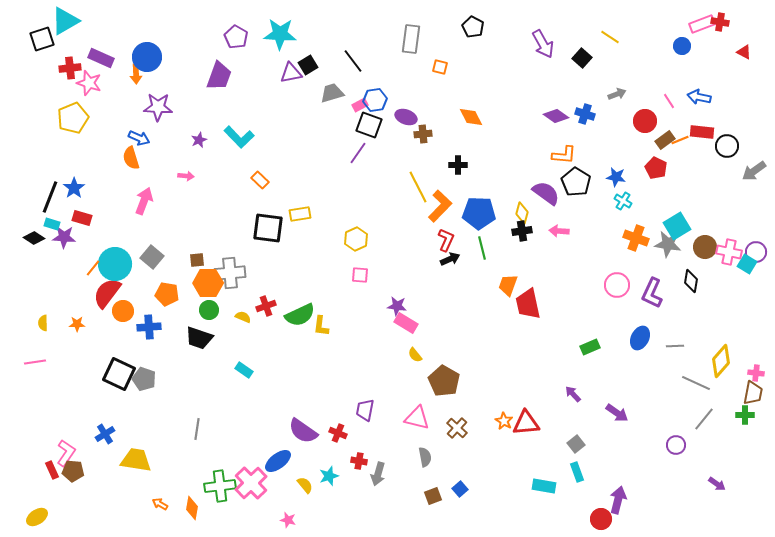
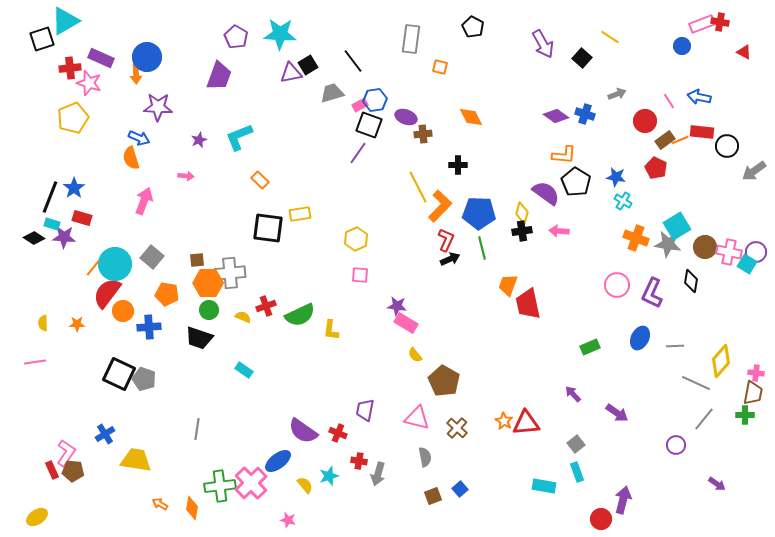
cyan L-shape at (239, 137): rotated 112 degrees clockwise
yellow L-shape at (321, 326): moved 10 px right, 4 px down
purple arrow at (618, 500): moved 5 px right
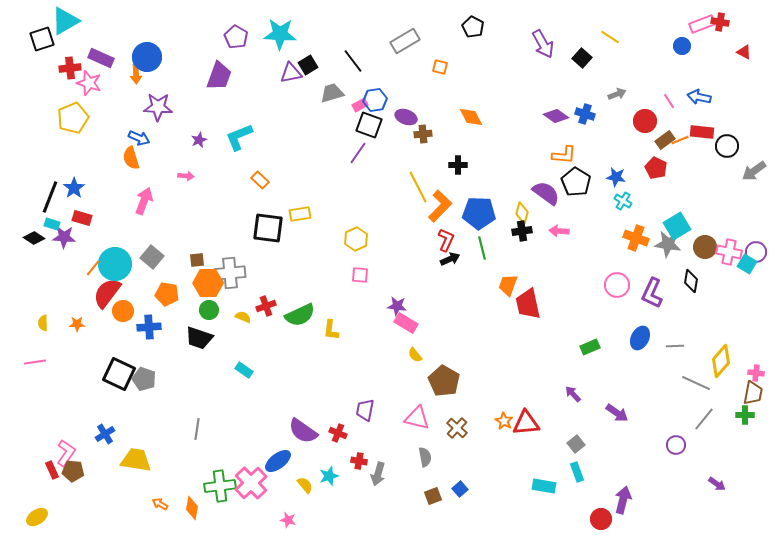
gray rectangle at (411, 39): moved 6 px left, 2 px down; rotated 52 degrees clockwise
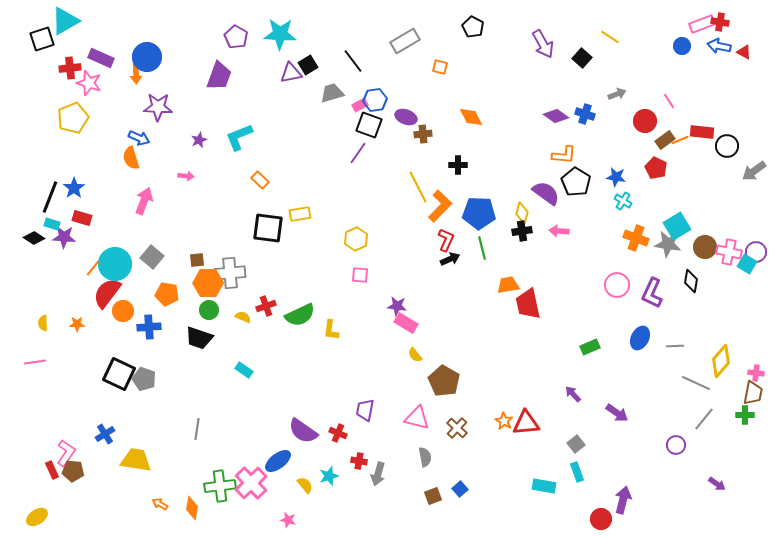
blue arrow at (699, 97): moved 20 px right, 51 px up
orange trapezoid at (508, 285): rotated 60 degrees clockwise
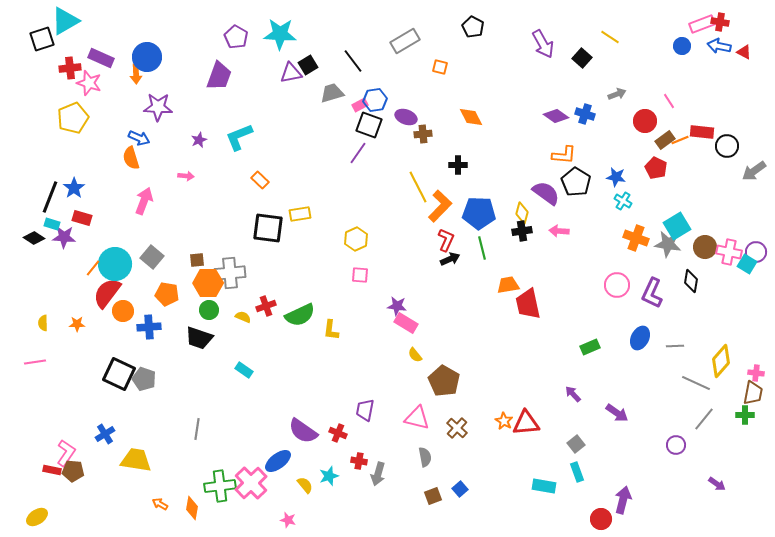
red rectangle at (52, 470): rotated 54 degrees counterclockwise
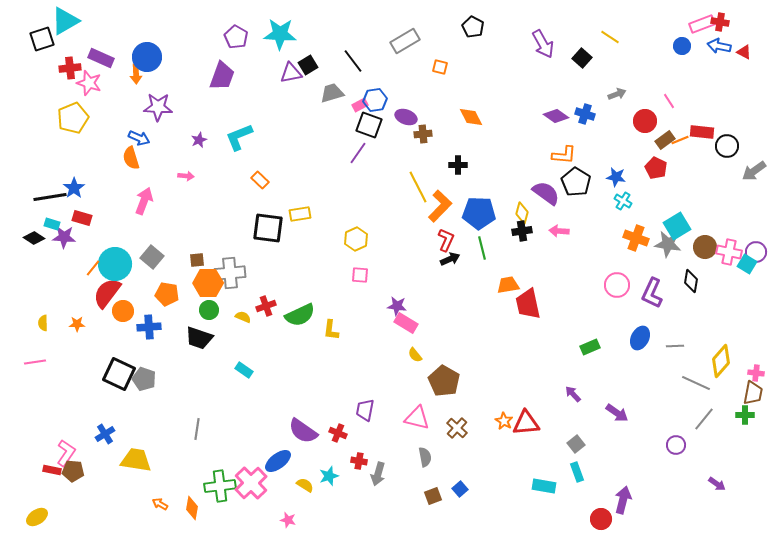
purple trapezoid at (219, 76): moved 3 px right
black line at (50, 197): rotated 60 degrees clockwise
yellow semicircle at (305, 485): rotated 18 degrees counterclockwise
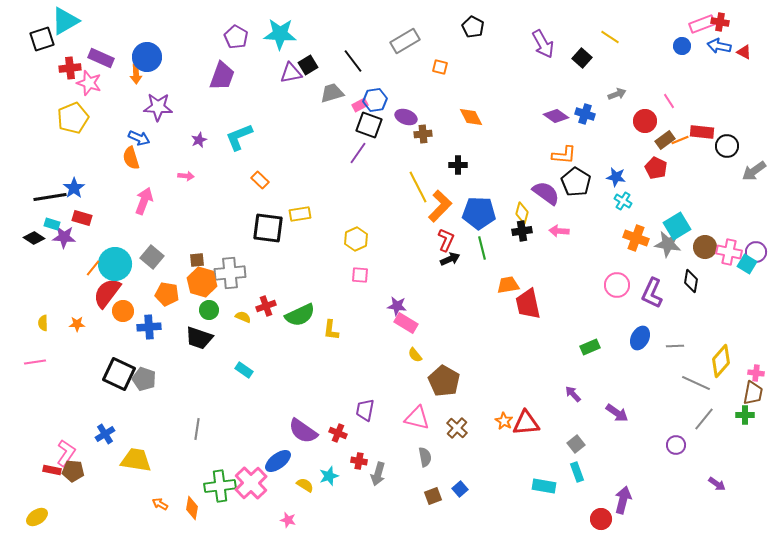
orange hexagon at (208, 283): moved 6 px left, 1 px up; rotated 16 degrees clockwise
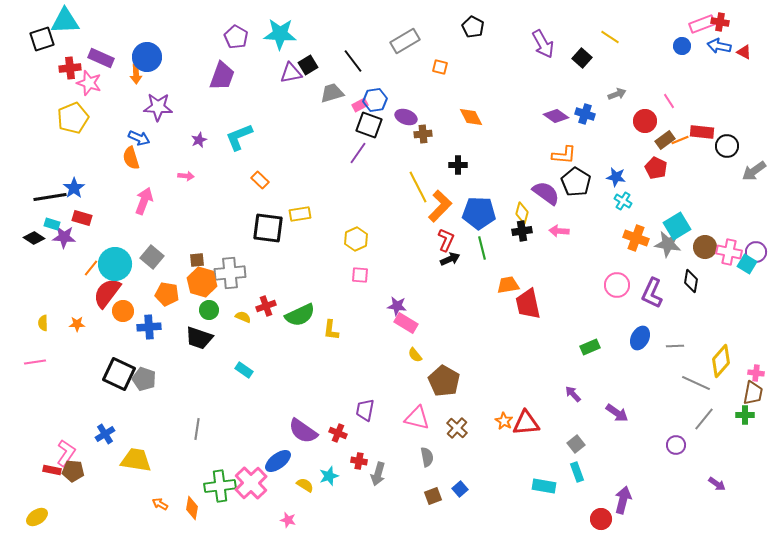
cyan triangle at (65, 21): rotated 28 degrees clockwise
orange line at (93, 268): moved 2 px left
gray semicircle at (425, 457): moved 2 px right
